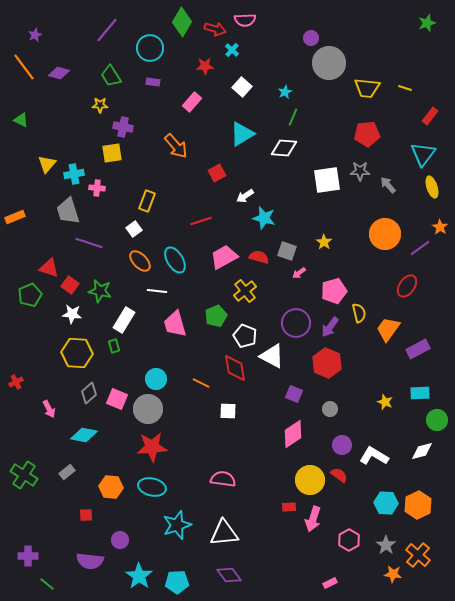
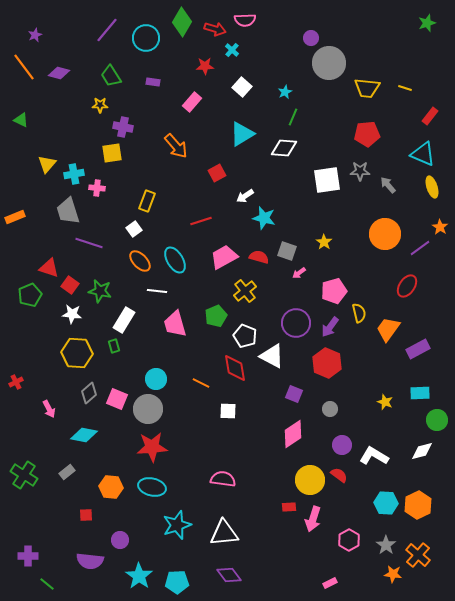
cyan circle at (150, 48): moved 4 px left, 10 px up
cyan triangle at (423, 154): rotated 44 degrees counterclockwise
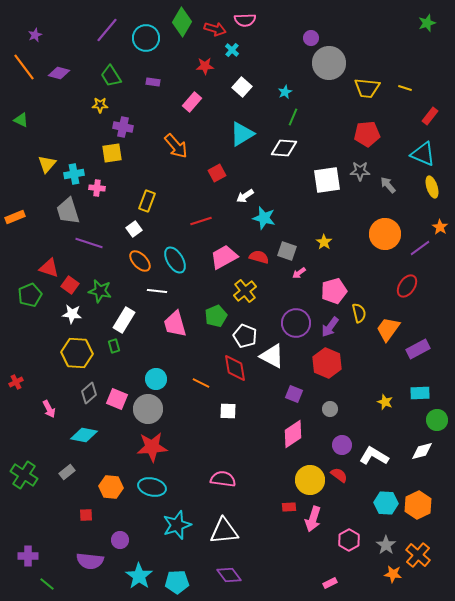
white triangle at (224, 533): moved 2 px up
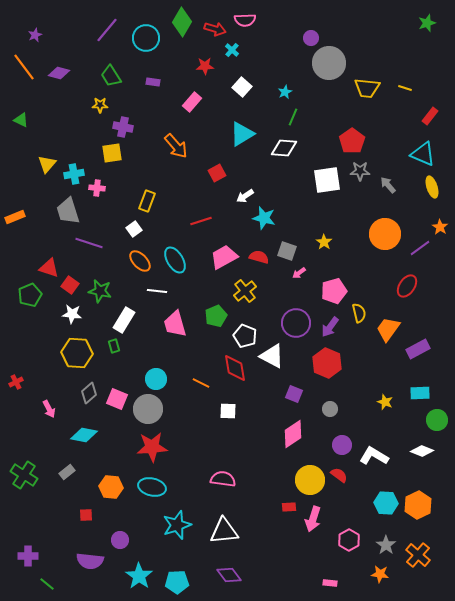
red pentagon at (367, 134): moved 15 px left, 7 px down; rotated 30 degrees counterclockwise
white diamond at (422, 451): rotated 35 degrees clockwise
orange star at (393, 574): moved 13 px left
pink rectangle at (330, 583): rotated 32 degrees clockwise
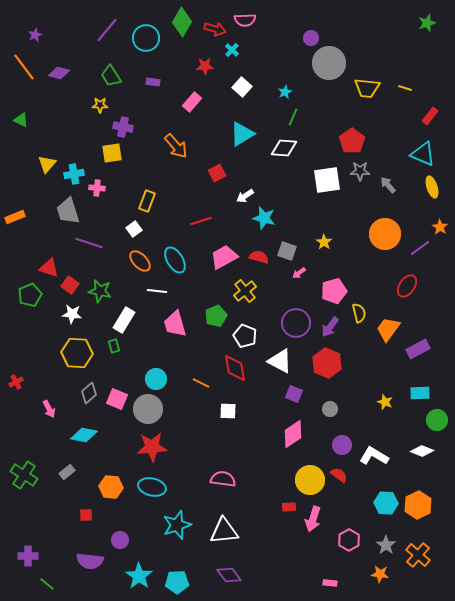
white triangle at (272, 356): moved 8 px right, 5 px down
